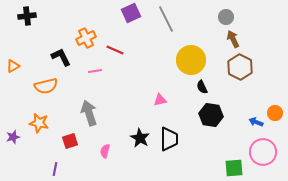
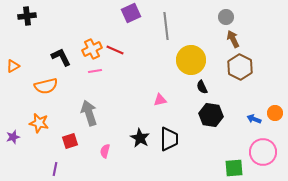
gray line: moved 7 px down; rotated 20 degrees clockwise
orange cross: moved 6 px right, 11 px down
blue arrow: moved 2 px left, 3 px up
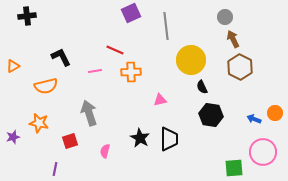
gray circle: moved 1 px left
orange cross: moved 39 px right, 23 px down; rotated 24 degrees clockwise
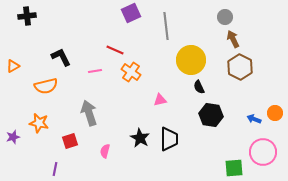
orange cross: rotated 36 degrees clockwise
black semicircle: moved 3 px left
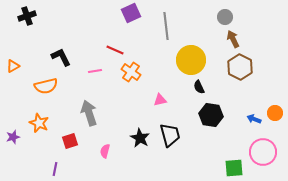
black cross: rotated 12 degrees counterclockwise
orange star: rotated 12 degrees clockwise
black trapezoid: moved 1 px right, 4 px up; rotated 15 degrees counterclockwise
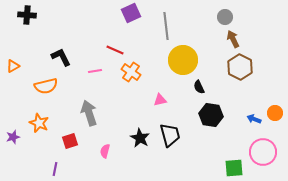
black cross: moved 1 px up; rotated 24 degrees clockwise
yellow circle: moved 8 px left
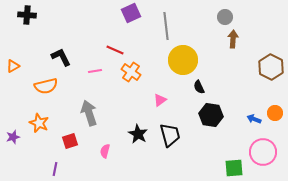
brown arrow: rotated 30 degrees clockwise
brown hexagon: moved 31 px right
pink triangle: rotated 24 degrees counterclockwise
black star: moved 2 px left, 4 px up
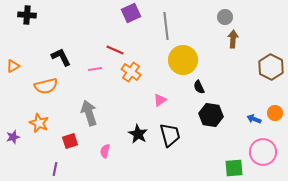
pink line: moved 2 px up
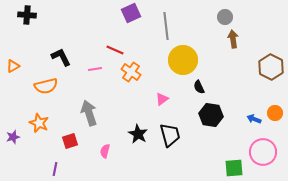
brown arrow: rotated 12 degrees counterclockwise
pink triangle: moved 2 px right, 1 px up
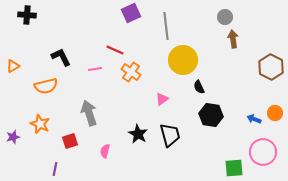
orange star: moved 1 px right, 1 px down
